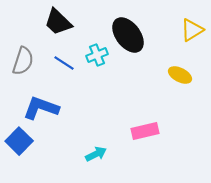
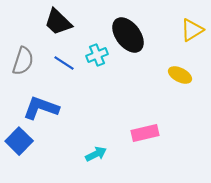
pink rectangle: moved 2 px down
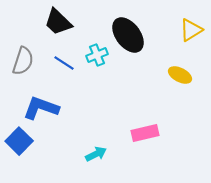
yellow triangle: moved 1 px left
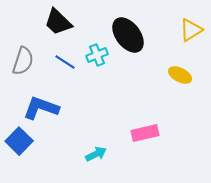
blue line: moved 1 px right, 1 px up
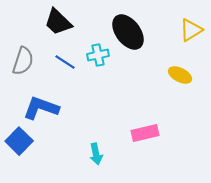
black ellipse: moved 3 px up
cyan cross: moved 1 px right; rotated 10 degrees clockwise
cyan arrow: rotated 105 degrees clockwise
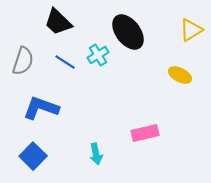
cyan cross: rotated 20 degrees counterclockwise
blue square: moved 14 px right, 15 px down
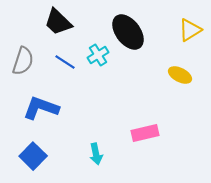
yellow triangle: moved 1 px left
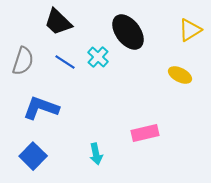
cyan cross: moved 2 px down; rotated 15 degrees counterclockwise
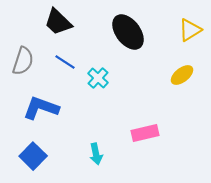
cyan cross: moved 21 px down
yellow ellipse: moved 2 px right; rotated 65 degrees counterclockwise
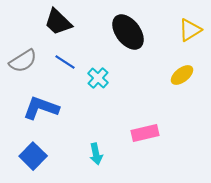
gray semicircle: rotated 40 degrees clockwise
